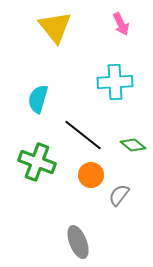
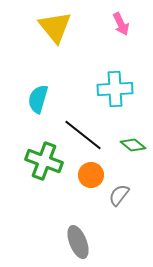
cyan cross: moved 7 px down
green cross: moved 7 px right, 1 px up
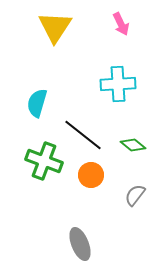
yellow triangle: rotated 12 degrees clockwise
cyan cross: moved 3 px right, 5 px up
cyan semicircle: moved 1 px left, 4 px down
gray semicircle: moved 16 px right
gray ellipse: moved 2 px right, 2 px down
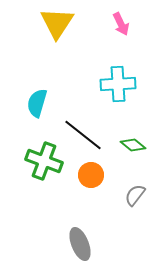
yellow triangle: moved 2 px right, 4 px up
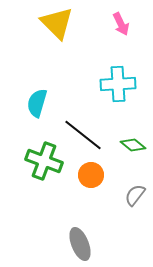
yellow triangle: rotated 18 degrees counterclockwise
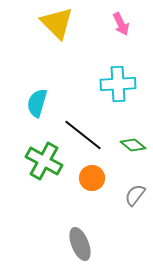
green cross: rotated 9 degrees clockwise
orange circle: moved 1 px right, 3 px down
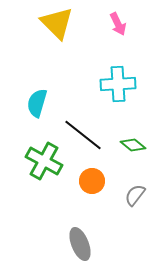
pink arrow: moved 3 px left
orange circle: moved 3 px down
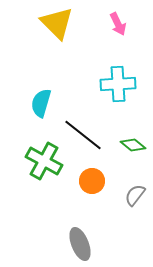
cyan semicircle: moved 4 px right
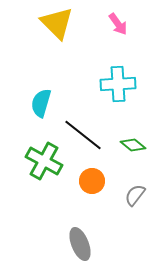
pink arrow: rotated 10 degrees counterclockwise
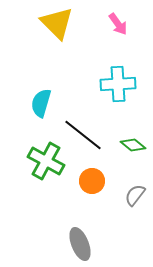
green cross: moved 2 px right
